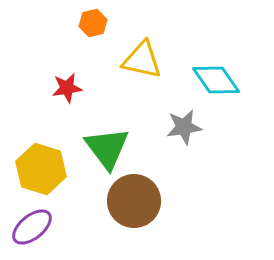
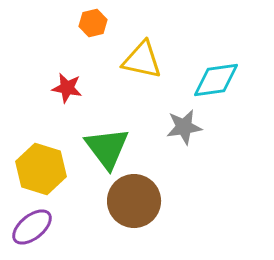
cyan diamond: rotated 63 degrees counterclockwise
red star: rotated 20 degrees clockwise
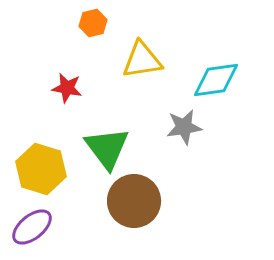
yellow triangle: rotated 21 degrees counterclockwise
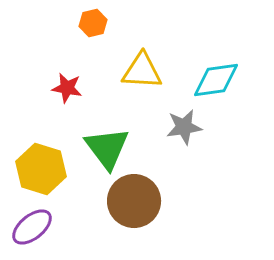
yellow triangle: moved 11 px down; rotated 12 degrees clockwise
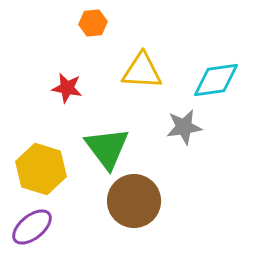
orange hexagon: rotated 8 degrees clockwise
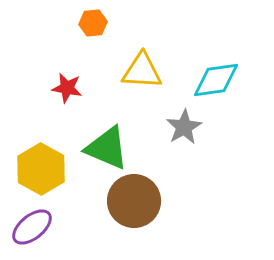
gray star: rotated 21 degrees counterclockwise
green triangle: rotated 30 degrees counterclockwise
yellow hexagon: rotated 12 degrees clockwise
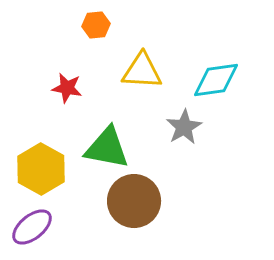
orange hexagon: moved 3 px right, 2 px down
green triangle: rotated 12 degrees counterclockwise
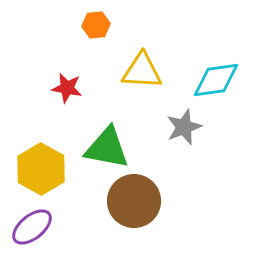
gray star: rotated 9 degrees clockwise
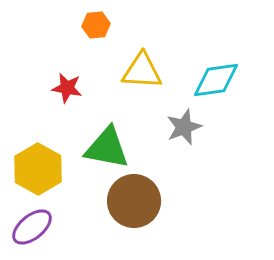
yellow hexagon: moved 3 px left
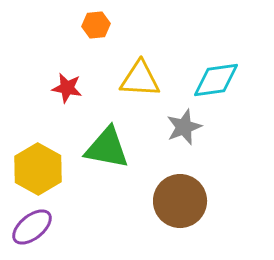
yellow triangle: moved 2 px left, 8 px down
brown circle: moved 46 px right
